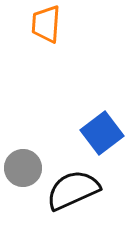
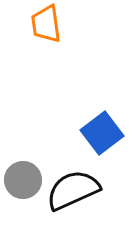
orange trapezoid: rotated 12 degrees counterclockwise
gray circle: moved 12 px down
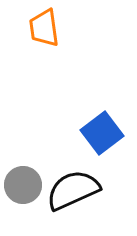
orange trapezoid: moved 2 px left, 4 px down
gray circle: moved 5 px down
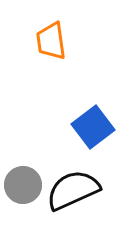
orange trapezoid: moved 7 px right, 13 px down
blue square: moved 9 px left, 6 px up
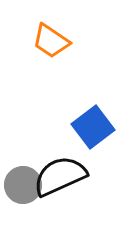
orange trapezoid: rotated 48 degrees counterclockwise
black semicircle: moved 13 px left, 14 px up
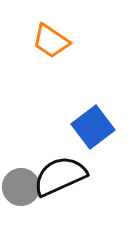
gray circle: moved 2 px left, 2 px down
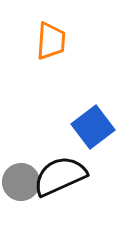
orange trapezoid: rotated 120 degrees counterclockwise
gray circle: moved 5 px up
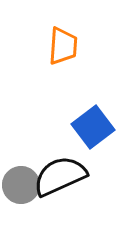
orange trapezoid: moved 12 px right, 5 px down
gray circle: moved 3 px down
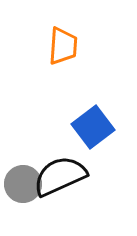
gray circle: moved 2 px right, 1 px up
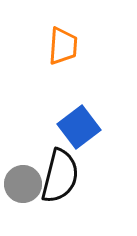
blue square: moved 14 px left
black semicircle: rotated 128 degrees clockwise
